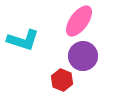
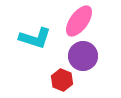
cyan L-shape: moved 12 px right, 2 px up
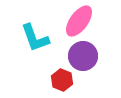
cyan L-shape: rotated 52 degrees clockwise
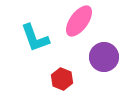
purple circle: moved 21 px right, 1 px down
red hexagon: moved 1 px up
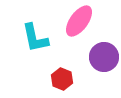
cyan L-shape: rotated 8 degrees clockwise
